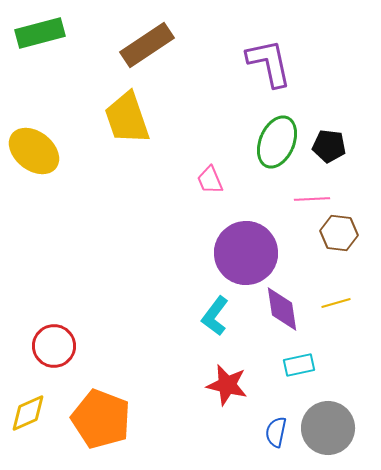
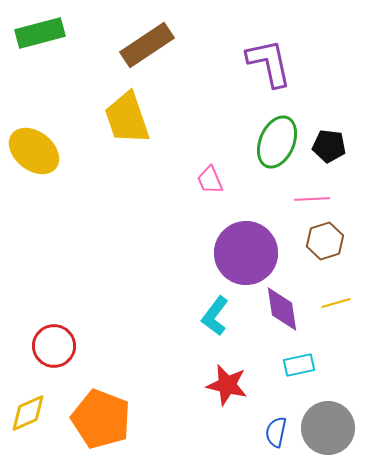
brown hexagon: moved 14 px left, 8 px down; rotated 24 degrees counterclockwise
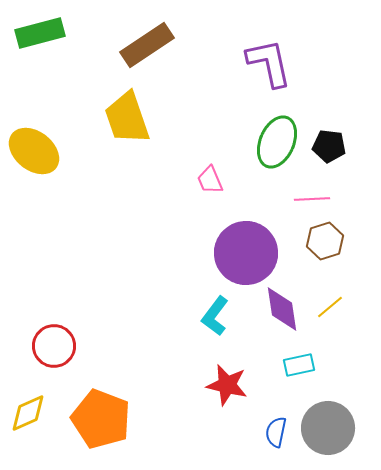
yellow line: moved 6 px left, 4 px down; rotated 24 degrees counterclockwise
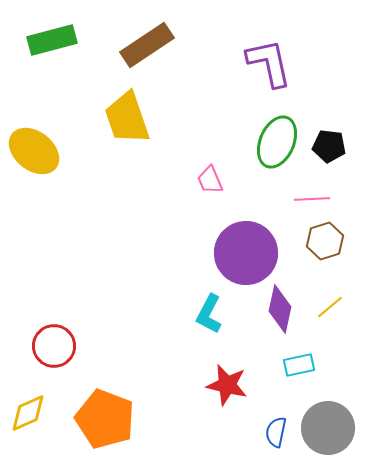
green rectangle: moved 12 px right, 7 px down
purple diamond: moved 2 px left; rotated 21 degrees clockwise
cyan L-shape: moved 6 px left, 2 px up; rotated 9 degrees counterclockwise
orange pentagon: moved 4 px right
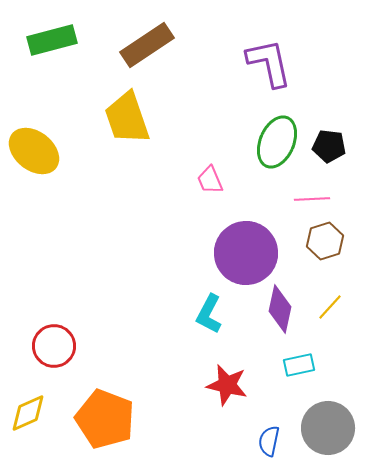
yellow line: rotated 8 degrees counterclockwise
blue semicircle: moved 7 px left, 9 px down
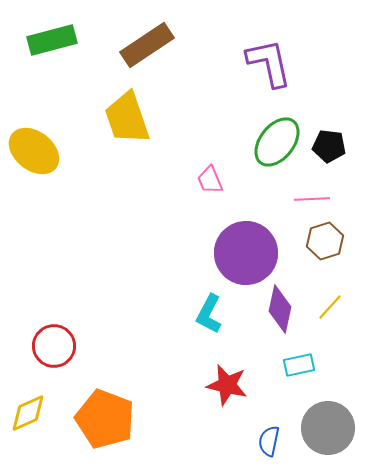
green ellipse: rotated 15 degrees clockwise
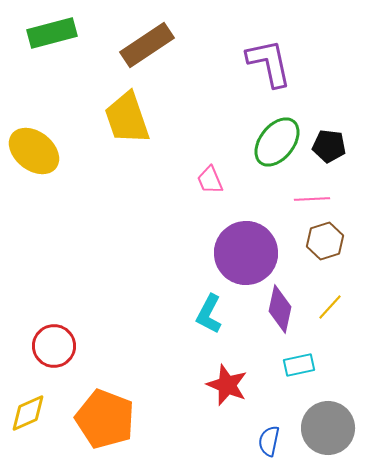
green rectangle: moved 7 px up
red star: rotated 9 degrees clockwise
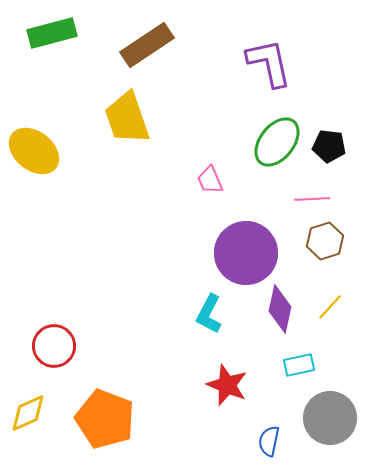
gray circle: moved 2 px right, 10 px up
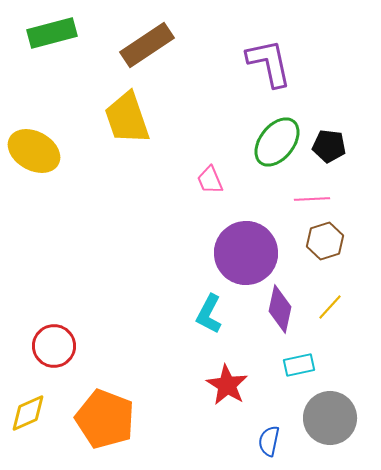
yellow ellipse: rotated 9 degrees counterclockwise
red star: rotated 9 degrees clockwise
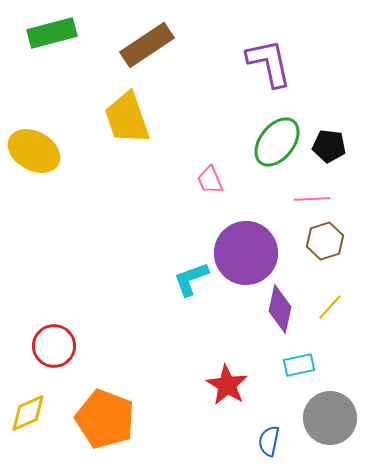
cyan L-shape: moved 18 px left, 35 px up; rotated 42 degrees clockwise
